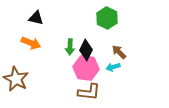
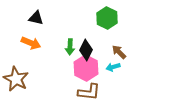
pink hexagon: rotated 20 degrees clockwise
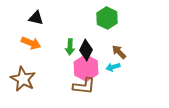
brown star: moved 7 px right
brown L-shape: moved 5 px left, 6 px up
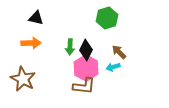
green hexagon: rotated 15 degrees clockwise
orange arrow: rotated 24 degrees counterclockwise
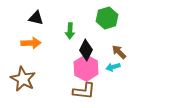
green arrow: moved 16 px up
brown L-shape: moved 5 px down
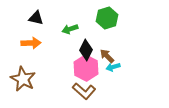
green arrow: moved 2 px up; rotated 70 degrees clockwise
brown arrow: moved 12 px left, 4 px down
brown L-shape: rotated 35 degrees clockwise
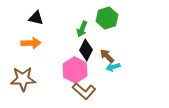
green arrow: moved 12 px right; rotated 49 degrees counterclockwise
pink hexagon: moved 11 px left, 2 px down
brown star: rotated 30 degrees counterclockwise
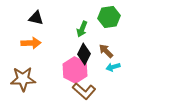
green hexagon: moved 2 px right, 1 px up; rotated 10 degrees clockwise
black diamond: moved 2 px left, 4 px down
brown arrow: moved 1 px left, 5 px up
